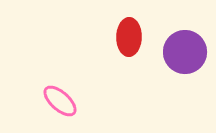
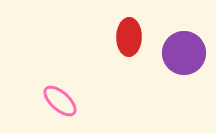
purple circle: moved 1 px left, 1 px down
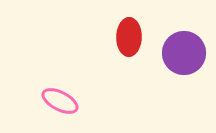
pink ellipse: rotated 15 degrees counterclockwise
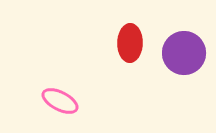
red ellipse: moved 1 px right, 6 px down
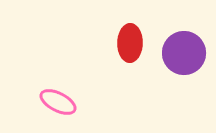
pink ellipse: moved 2 px left, 1 px down
